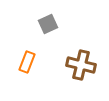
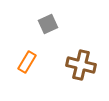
orange rectangle: rotated 10 degrees clockwise
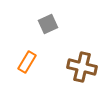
brown cross: moved 1 px right, 2 px down
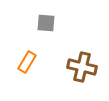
gray square: moved 2 px left, 1 px up; rotated 30 degrees clockwise
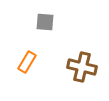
gray square: moved 1 px left, 1 px up
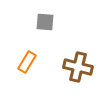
brown cross: moved 4 px left
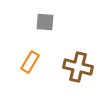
orange rectangle: moved 3 px right
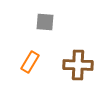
brown cross: moved 2 px up; rotated 12 degrees counterclockwise
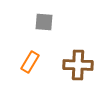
gray square: moved 1 px left
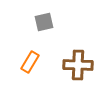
gray square: rotated 18 degrees counterclockwise
